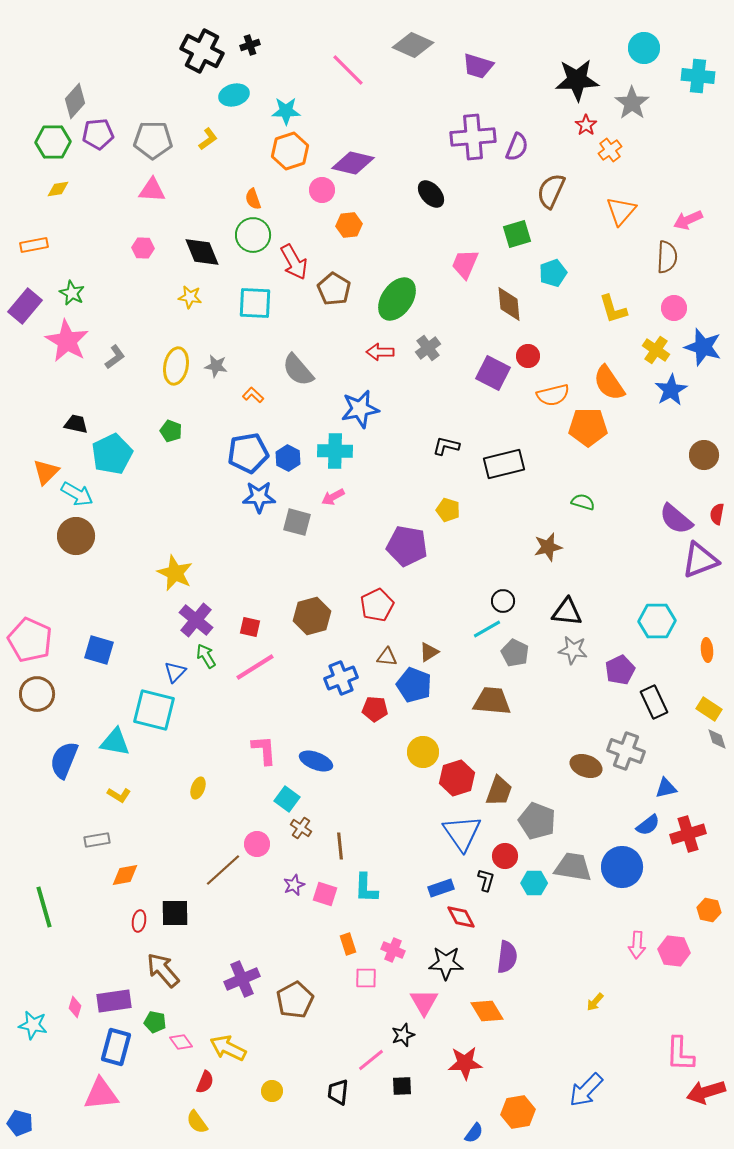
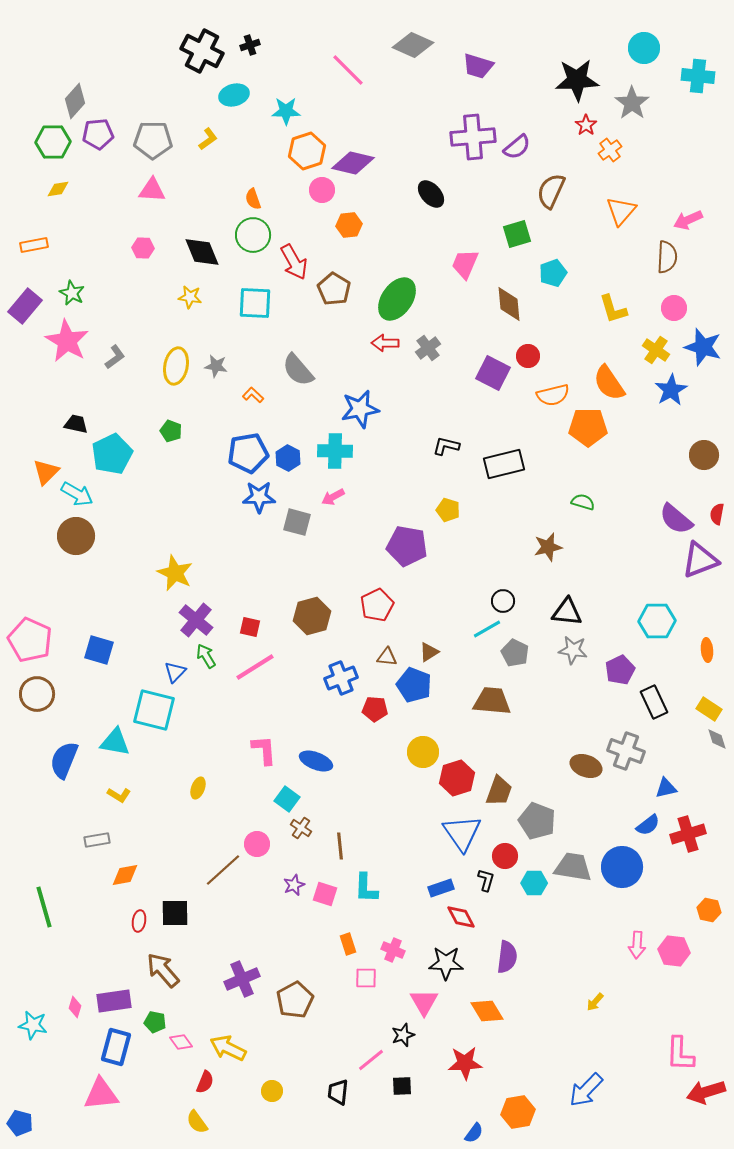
purple semicircle at (517, 147): rotated 28 degrees clockwise
orange hexagon at (290, 151): moved 17 px right
red arrow at (380, 352): moved 5 px right, 9 px up
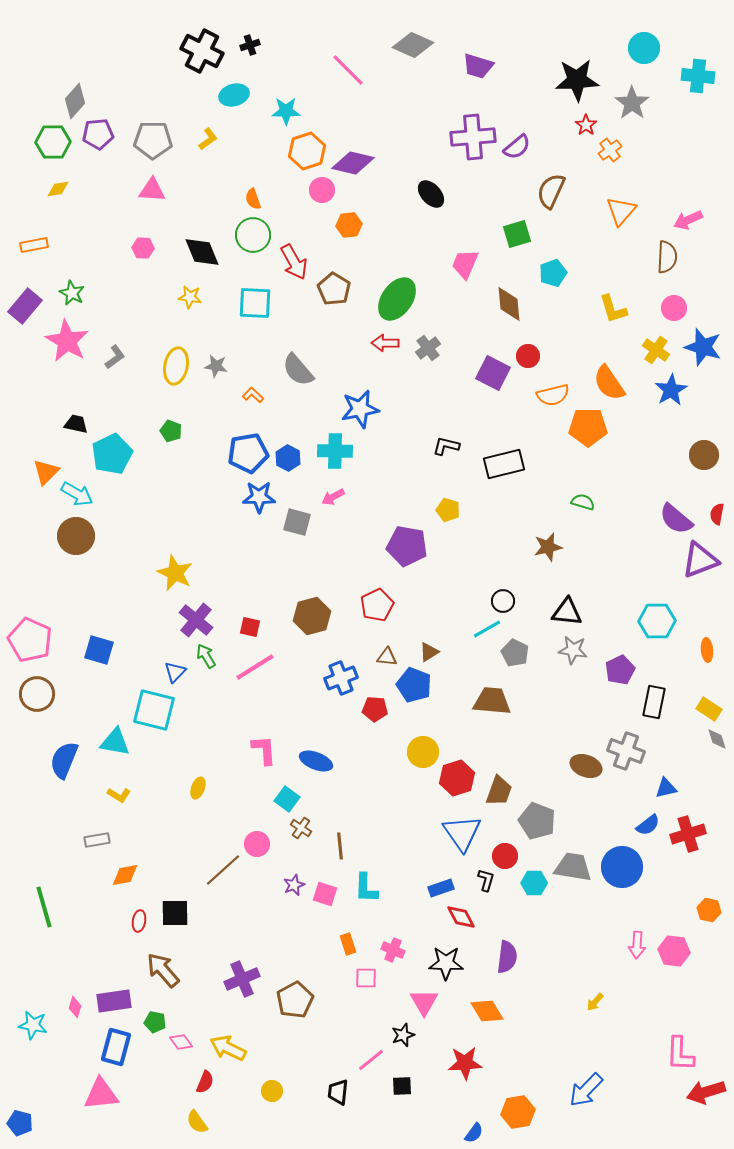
black rectangle at (654, 702): rotated 36 degrees clockwise
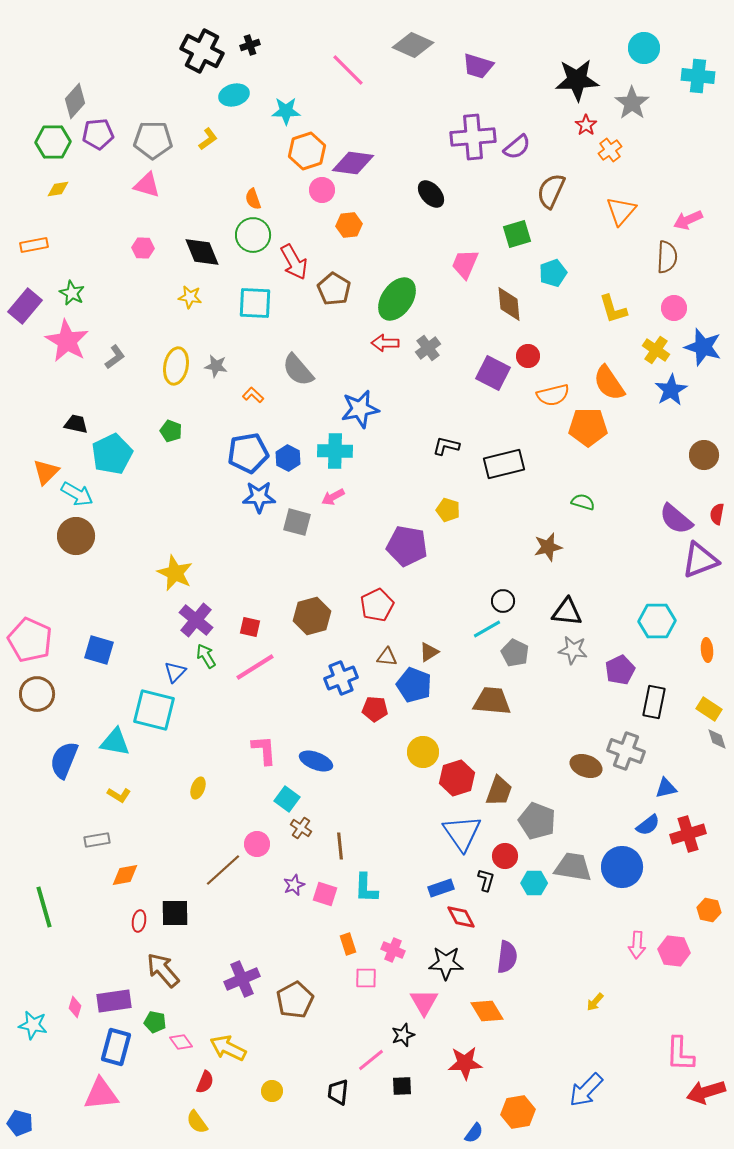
purple diamond at (353, 163): rotated 6 degrees counterclockwise
pink triangle at (152, 190): moved 5 px left, 5 px up; rotated 12 degrees clockwise
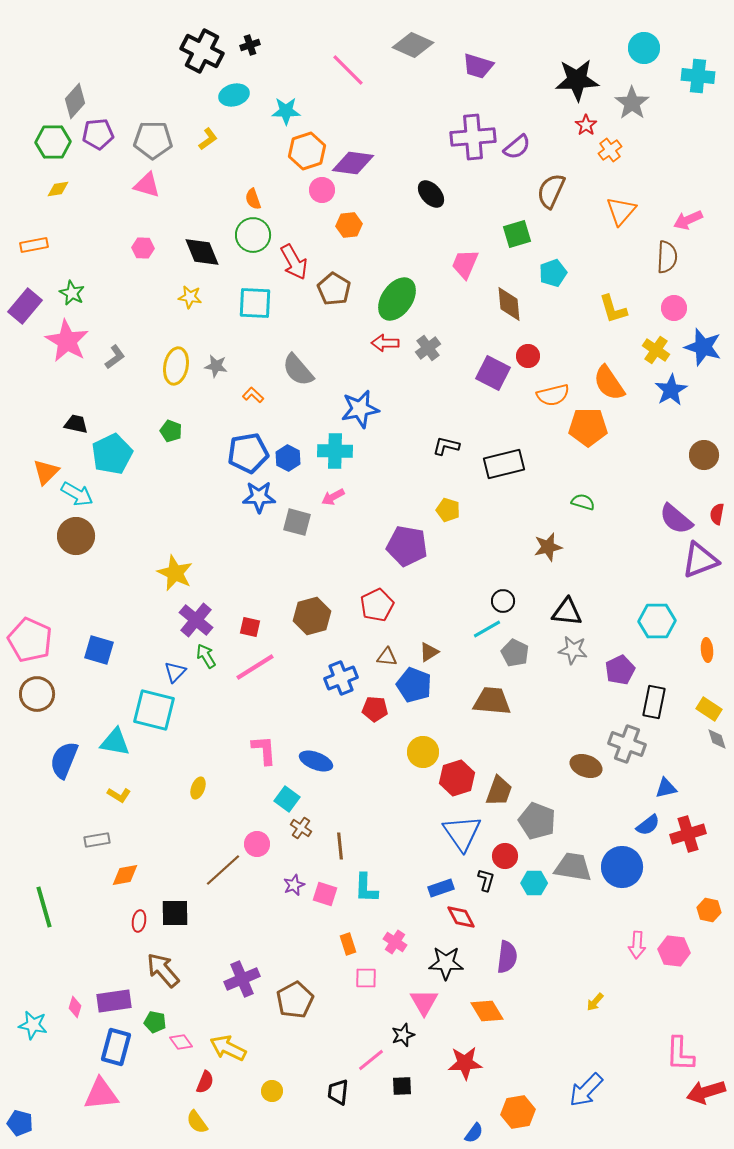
gray cross at (626, 751): moved 1 px right, 7 px up
pink cross at (393, 950): moved 2 px right, 8 px up; rotated 10 degrees clockwise
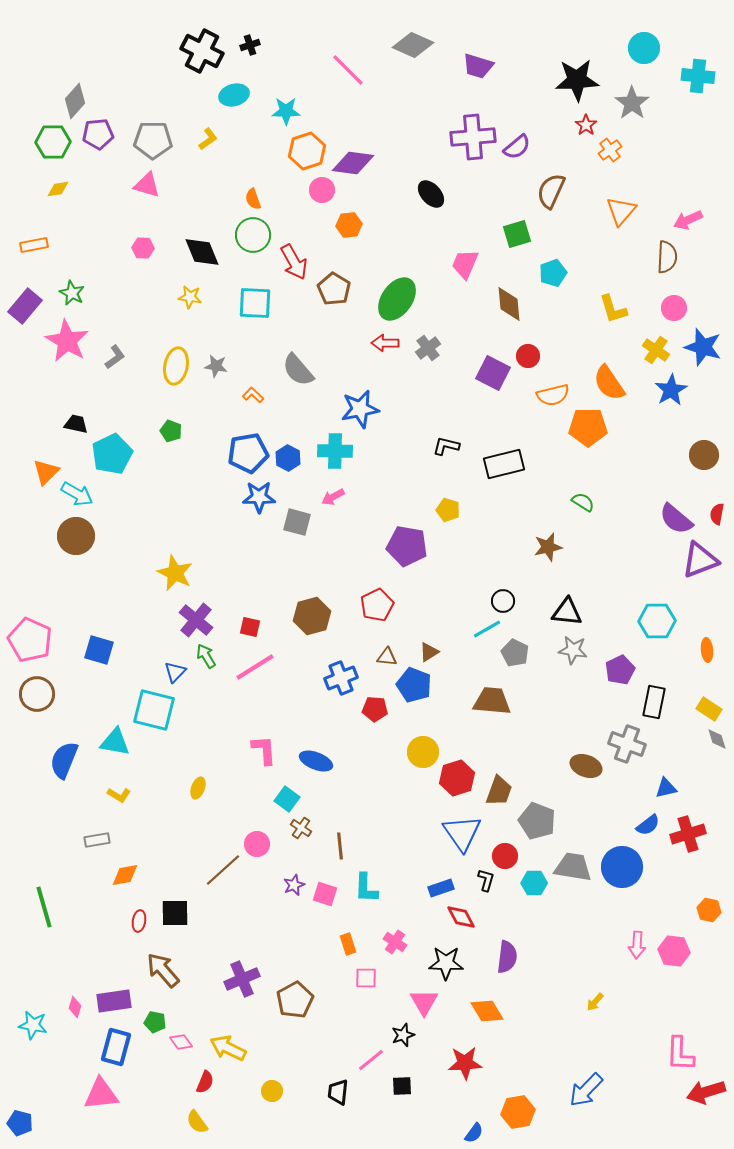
green semicircle at (583, 502): rotated 15 degrees clockwise
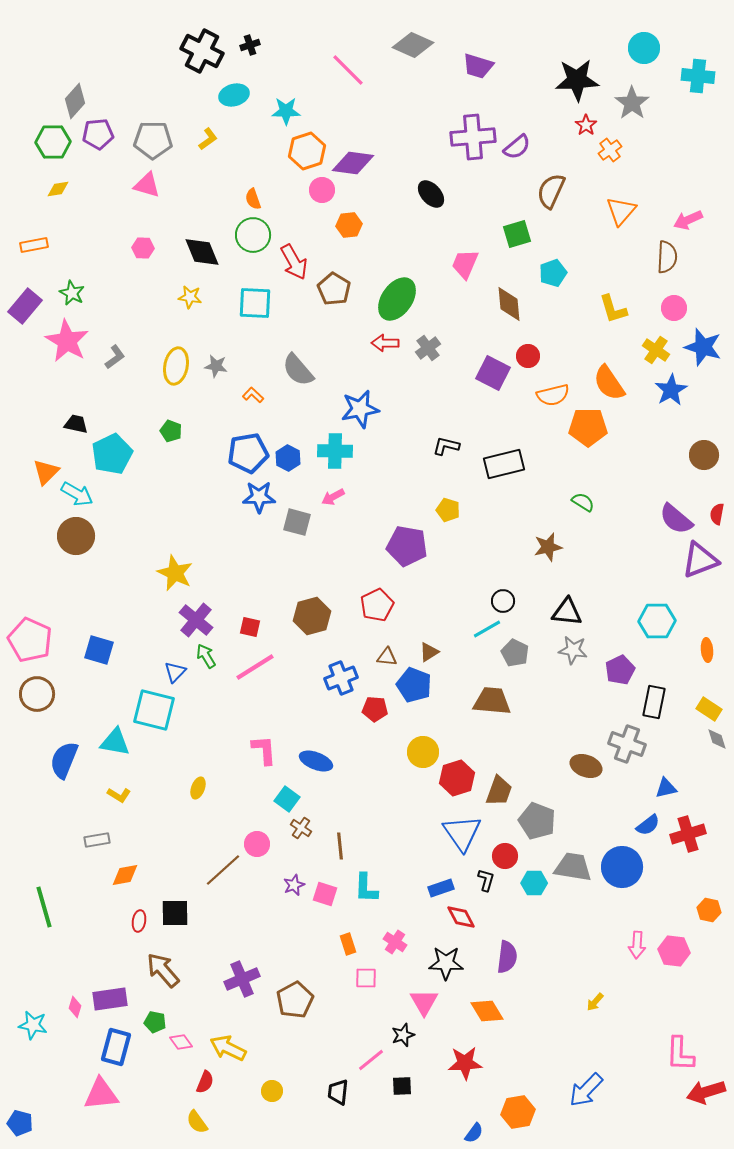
purple rectangle at (114, 1001): moved 4 px left, 2 px up
